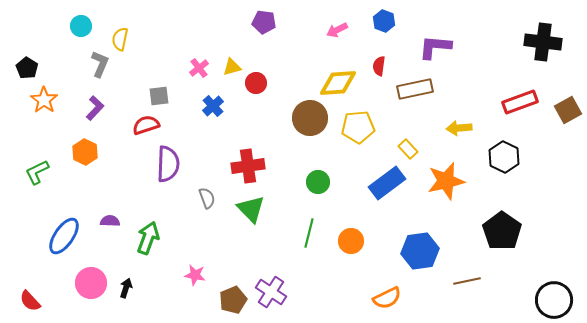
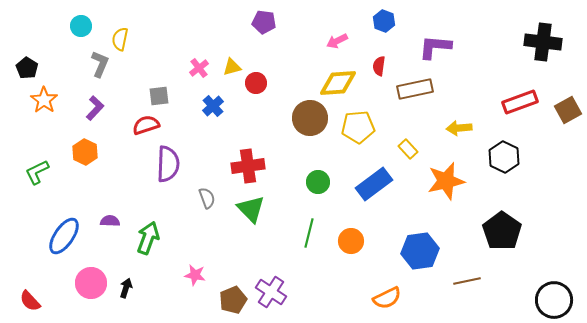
pink arrow at (337, 30): moved 11 px down
blue rectangle at (387, 183): moved 13 px left, 1 px down
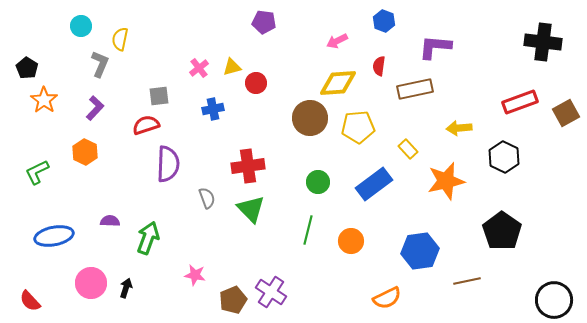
blue cross at (213, 106): moved 3 px down; rotated 30 degrees clockwise
brown square at (568, 110): moved 2 px left, 3 px down
green line at (309, 233): moved 1 px left, 3 px up
blue ellipse at (64, 236): moved 10 px left; rotated 45 degrees clockwise
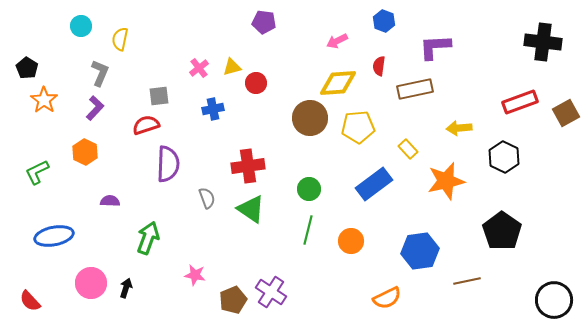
purple L-shape at (435, 47): rotated 8 degrees counterclockwise
gray L-shape at (100, 64): moved 9 px down
green circle at (318, 182): moved 9 px left, 7 px down
green triangle at (251, 209): rotated 12 degrees counterclockwise
purple semicircle at (110, 221): moved 20 px up
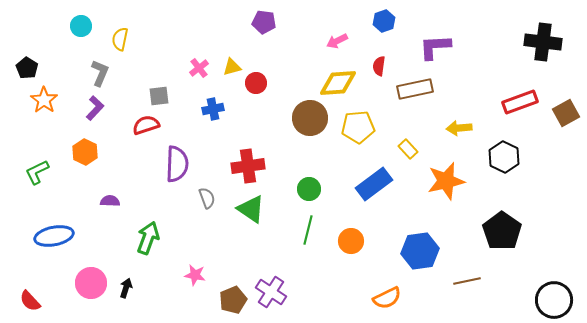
blue hexagon at (384, 21): rotated 20 degrees clockwise
purple semicircle at (168, 164): moved 9 px right
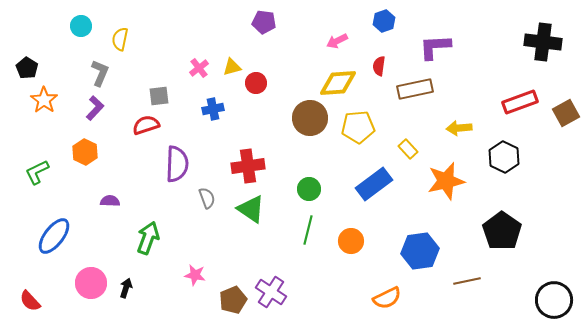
blue ellipse at (54, 236): rotated 42 degrees counterclockwise
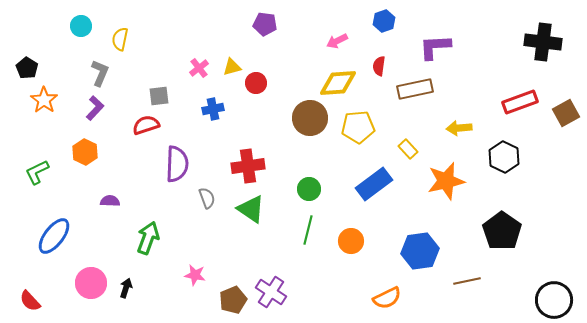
purple pentagon at (264, 22): moved 1 px right, 2 px down
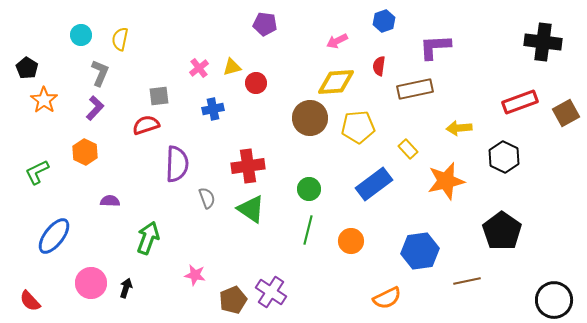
cyan circle at (81, 26): moved 9 px down
yellow diamond at (338, 83): moved 2 px left, 1 px up
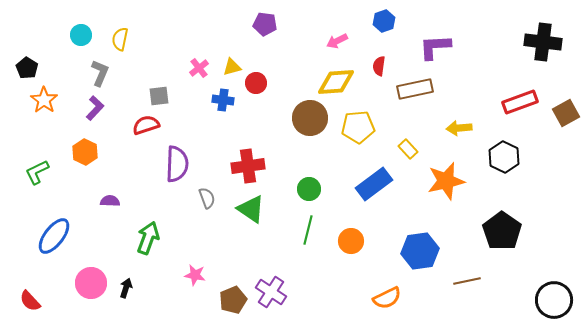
blue cross at (213, 109): moved 10 px right, 9 px up; rotated 20 degrees clockwise
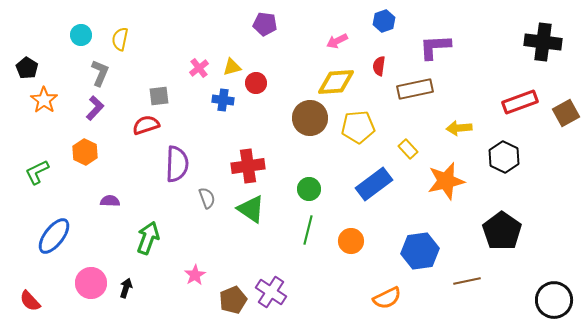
pink star at (195, 275): rotated 30 degrees clockwise
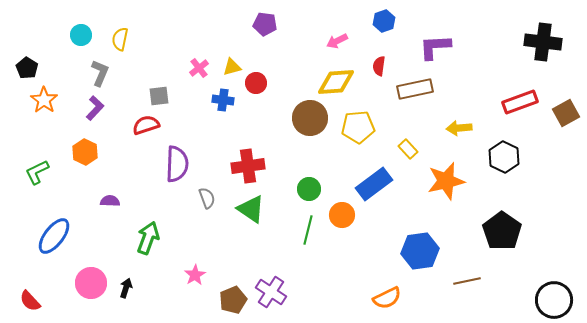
orange circle at (351, 241): moved 9 px left, 26 px up
